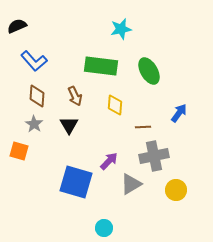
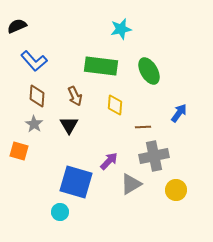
cyan circle: moved 44 px left, 16 px up
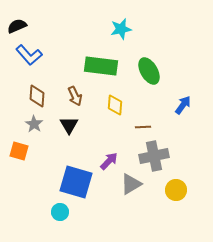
blue L-shape: moved 5 px left, 6 px up
blue arrow: moved 4 px right, 8 px up
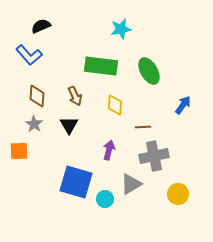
black semicircle: moved 24 px right
orange square: rotated 18 degrees counterclockwise
purple arrow: moved 11 px up; rotated 30 degrees counterclockwise
yellow circle: moved 2 px right, 4 px down
cyan circle: moved 45 px right, 13 px up
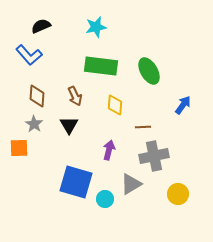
cyan star: moved 25 px left, 2 px up
orange square: moved 3 px up
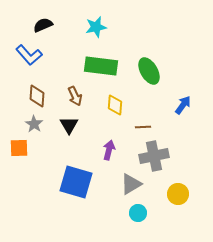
black semicircle: moved 2 px right, 1 px up
cyan circle: moved 33 px right, 14 px down
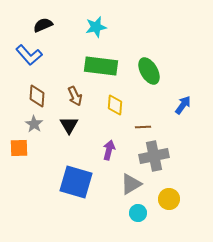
yellow circle: moved 9 px left, 5 px down
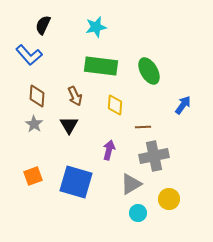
black semicircle: rotated 42 degrees counterclockwise
orange square: moved 14 px right, 28 px down; rotated 18 degrees counterclockwise
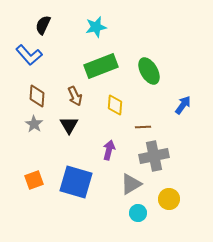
green rectangle: rotated 28 degrees counterclockwise
orange square: moved 1 px right, 4 px down
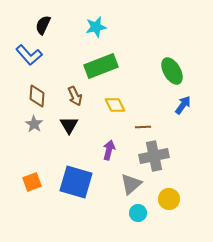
green ellipse: moved 23 px right
yellow diamond: rotated 30 degrees counterclockwise
orange square: moved 2 px left, 2 px down
gray triangle: rotated 10 degrees counterclockwise
